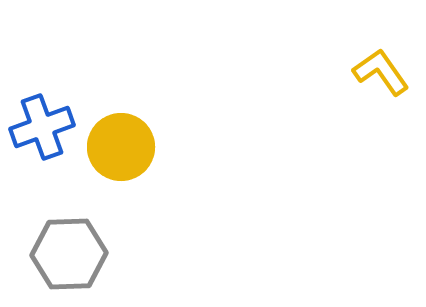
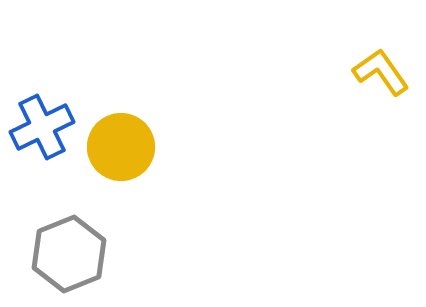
blue cross: rotated 6 degrees counterclockwise
gray hexagon: rotated 20 degrees counterclockwise
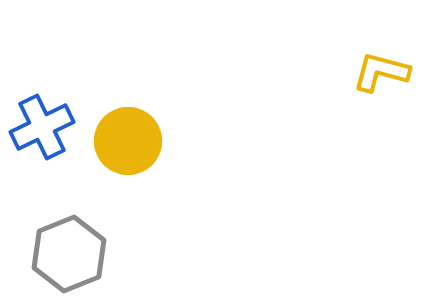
yellow L-shape: rotated 40 degrees counterclockwise
yellow circle: moved 7 px right, 6 px up
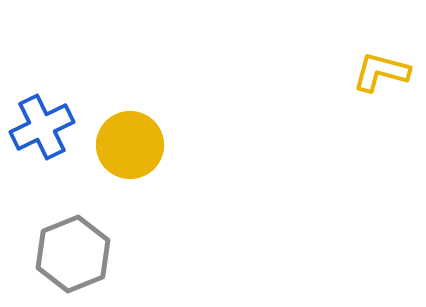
yellow circle: moved 2 px right, 4 px down
gray hexagon: moved 4 px right
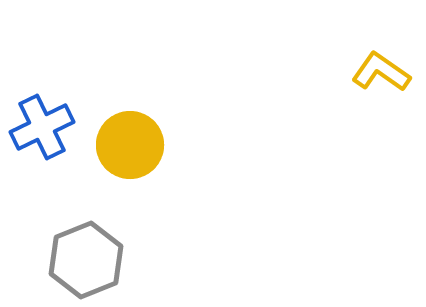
yellow L-shape: rotated 20 degrees clockwise
gray hexagon: moved 13 px right, 6 px down
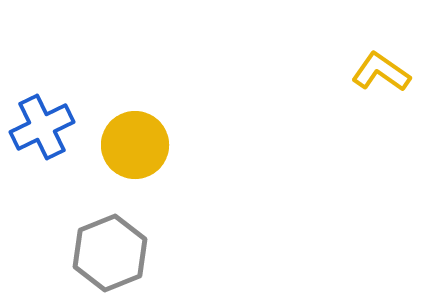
yellow circle: moved 5 px right
gray hexagon: moved 24 px right, 7 px up
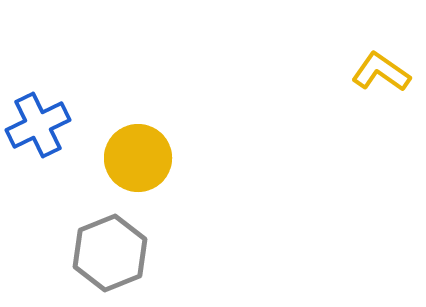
blue cross: moved 4 px left, 2 px up
yellow circle: moved 3 px right, 13 px down
